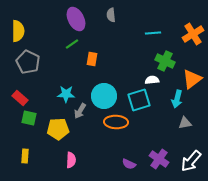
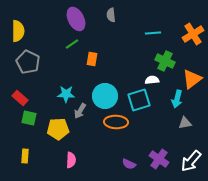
cyan circle: moved 1 px right
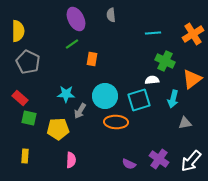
cyan arrow: moved 4 px left
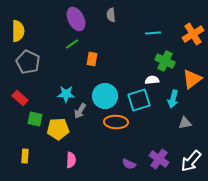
green square: moved 6 px right, 1 px down
